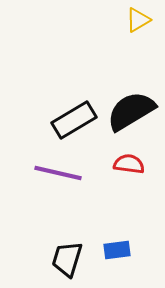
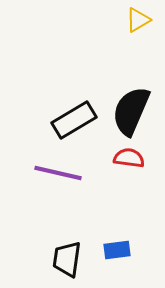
black semicircle: rotated 36 degrees counterclockwise
red semicircle: moved 6 px up
black trapezoid: rotated 9 degrees counterclockwise
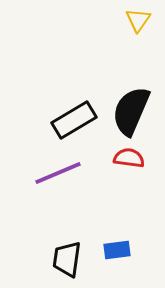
yellow triangle: rotated 24 degrees counterclockwise
purple line: rotated 36 degrees counterclockwise
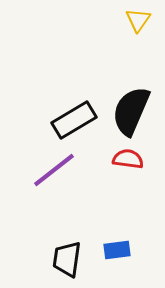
red semicircle: moved 1 px left, 1 px down
purple line: moved 4 px left, 3 px up; rotated 15 degrees counterclockwise
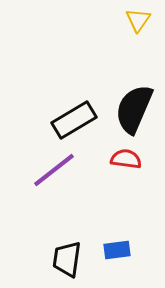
black semicircle: moved 3 px right, 2 px up
red semicircle: moved 2 px left
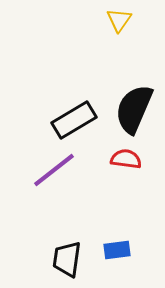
yellow triangle: moved 19 px left
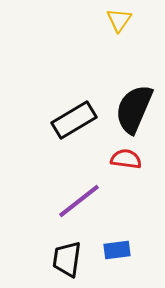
purple line: moved 25 px right, 31 px down
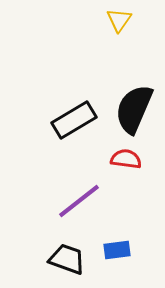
black trapezoid: rotated 102 degrees clockwise
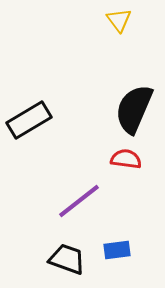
yellow triangle: rotated 12 degrees counterclockwise
black rectangle: moved 45 px left
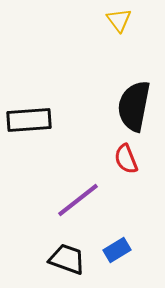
black semicircle: moved 3 px up; rotated 12 degrees counterclockwise
black rectangle: rotated 27 degrees clockwise
red semicircle: rotated 120 degrees counterclockwise
purple line: moved 1 px left, 1 px up
blue rectangle: rotated 24 degrees counterclockwise
